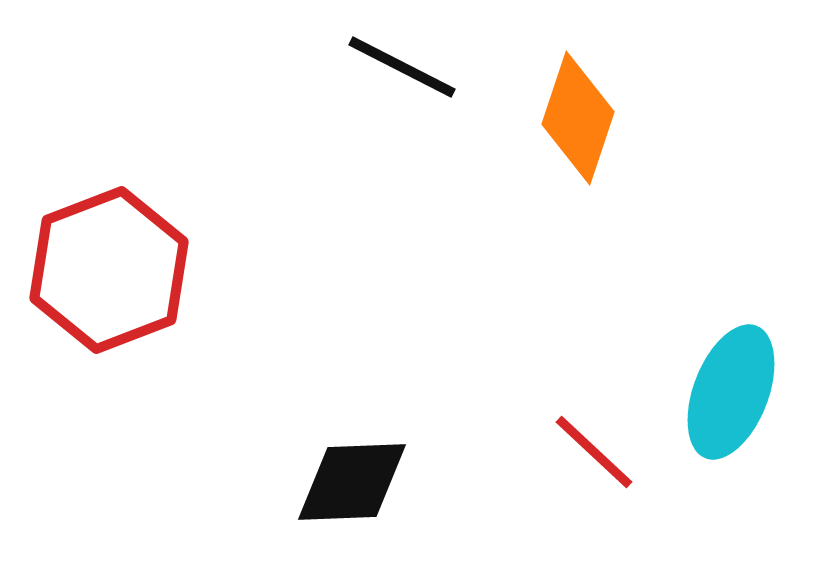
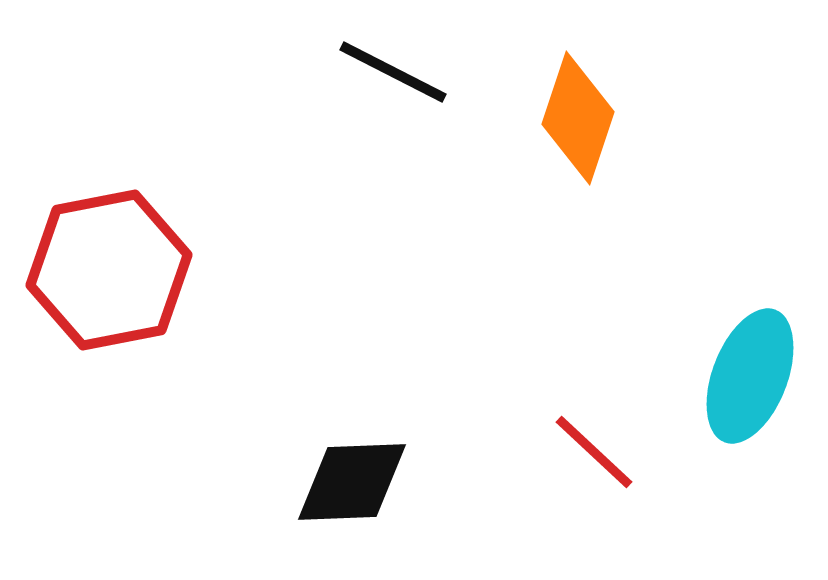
black line: moved 9 px left, 5 px down
red hexagon: rotated 10 degrees clockwise
cyan ellipse: moved 19 px right, 16 px up
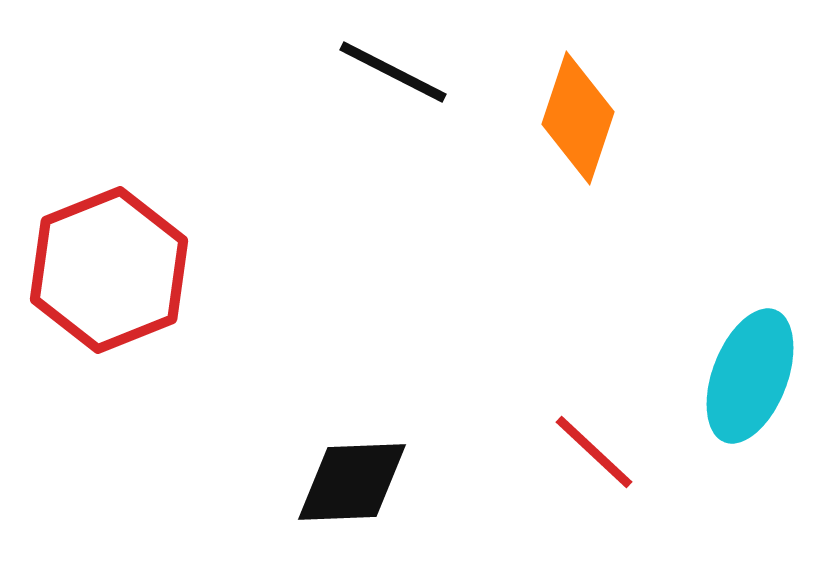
red hexagon: rotated 11 degrees counterclockwise
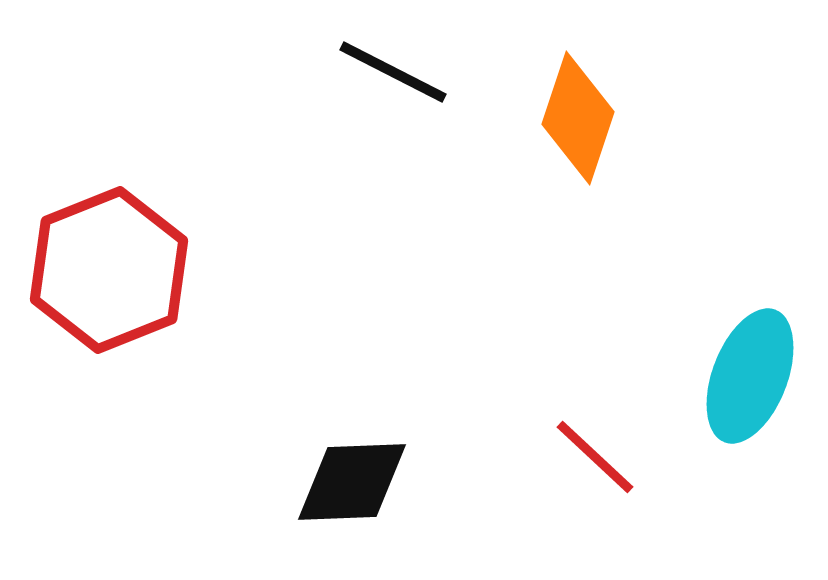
red line: moved 1 px right, 5 px down
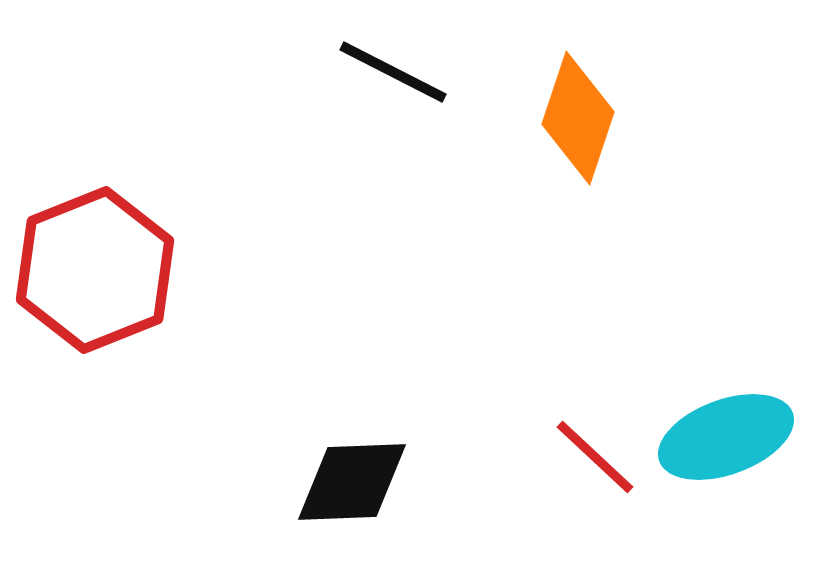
red hexagon: moved 14 px left
cyan ellipse: moved 24 px left, 61 px down; rotated 49 degrees clockwise
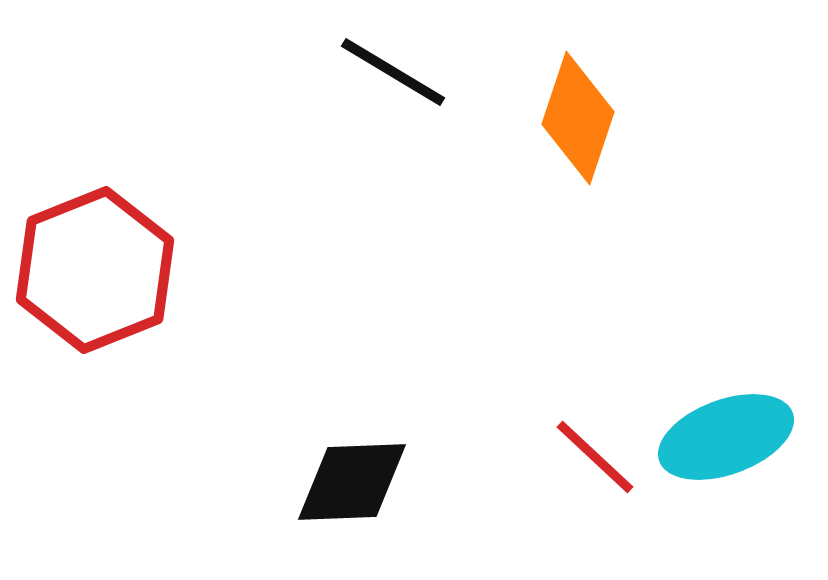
black line: rotated 4 degrees clockwise
